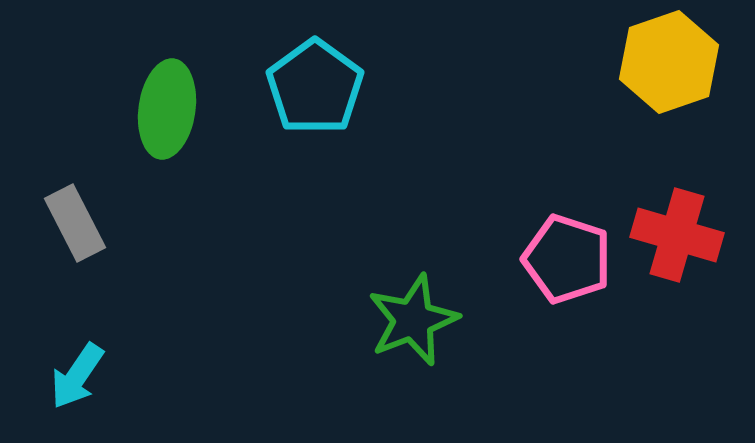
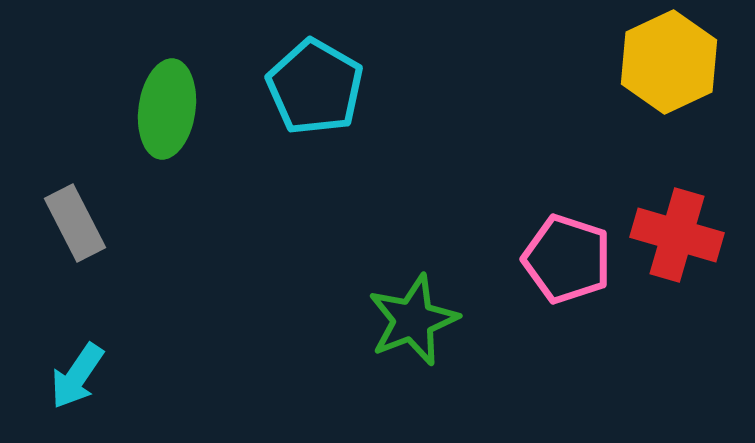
yellow hexagon: rotated 6 degrees counterclockwise
cyan pentagon: rotated 6 degrees counterclockwise
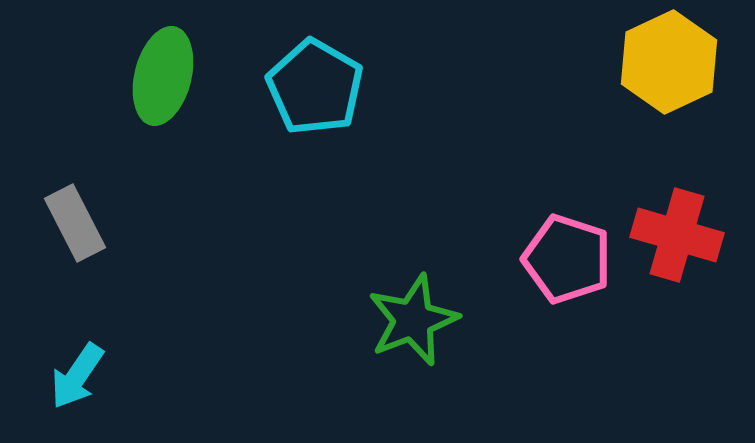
green ellipse: moved 4 px left, 33 px up; rotated 6 degrees clockwise
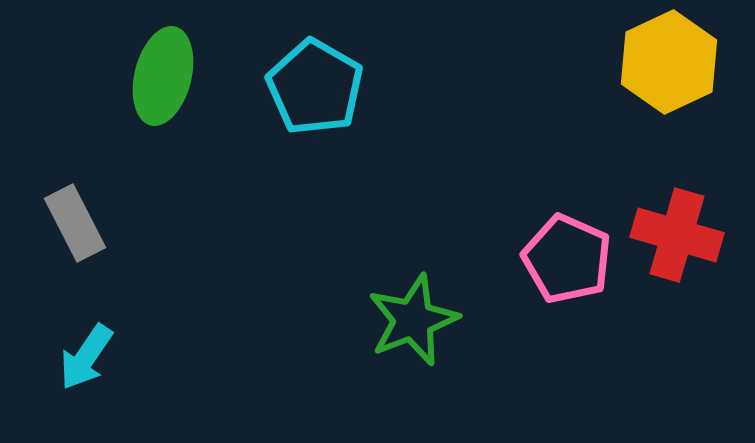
pink pentagon: rotated 6 degrees clockwise
cyan arrow: moved 9 px right, 19 px up
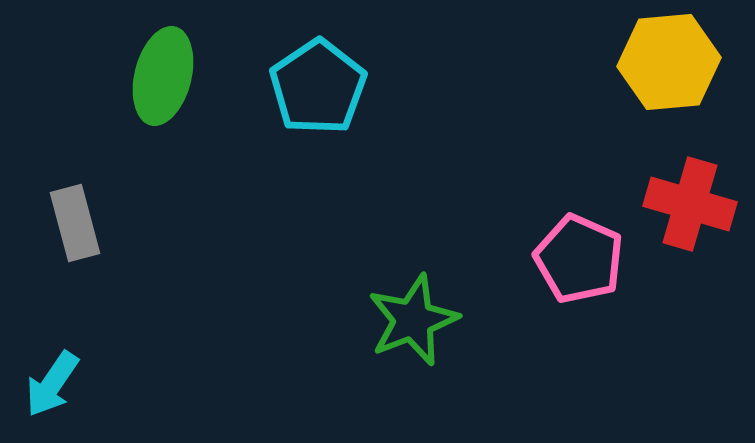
yellow hexagon: rotated 20 degrees clockwise
cyan pentagon: moved 3 px right; rotated 8 degrees clockwise
gray rectangle: rotated 12 degrees clockwise
red cross: moved 13 px right, 31 px up
pink pentagon: moved 12 px right
cyan arrow: moved 34 px left, 27 px down
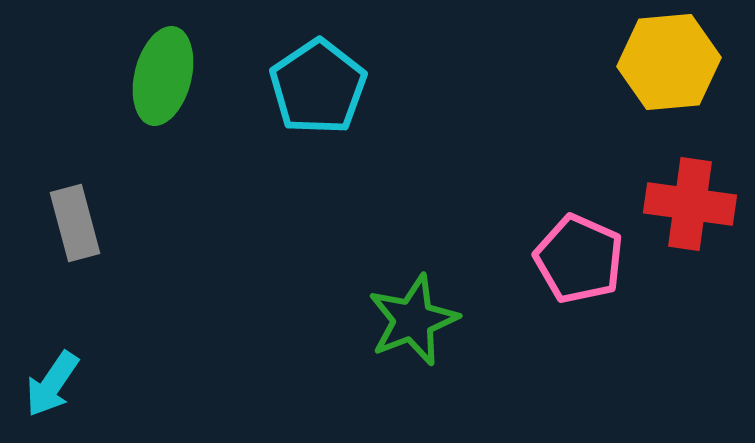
red cross: rotated 8 degrees counterclockwise
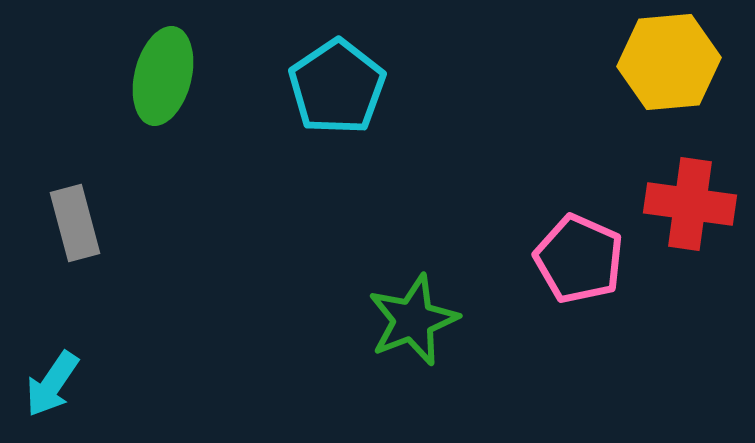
cyan pentagon: moved 19 px right
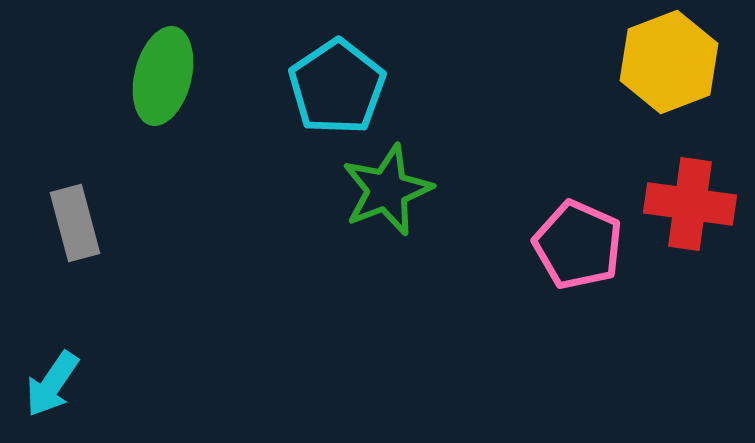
yellow hexagon: rotated 16 degrees counterclockwise
pink pentagon: moved 1 px left, 14 px up
green star: moved 26 px left, 130 px up
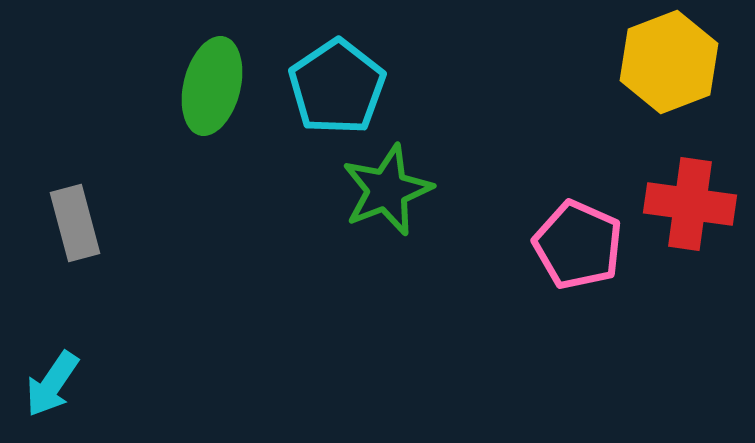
green ellipse: moved 49 px right, 10 px down
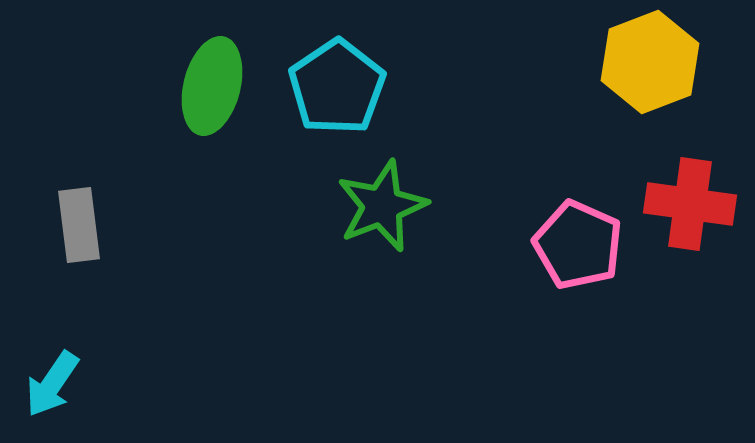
yellow hexagon: moved 19 px left
green star: moved 5 px left, 16 px down
gray rectangle: moved 4 px right, 2 px down; rotated 8 degrees clockwise
